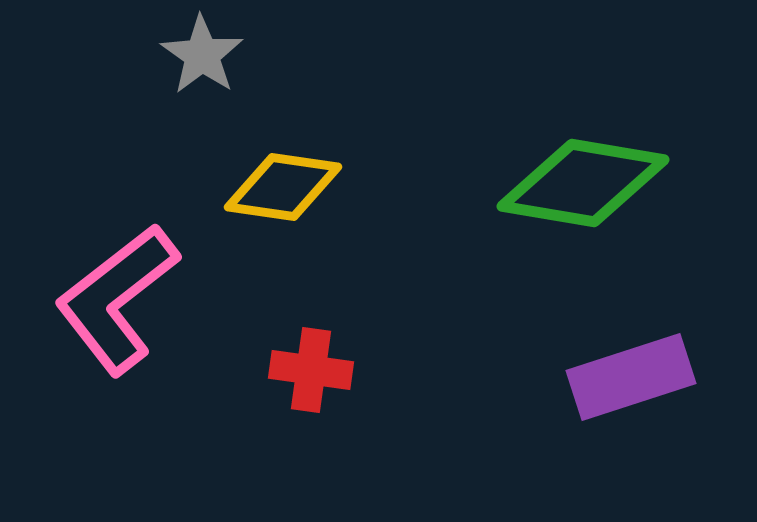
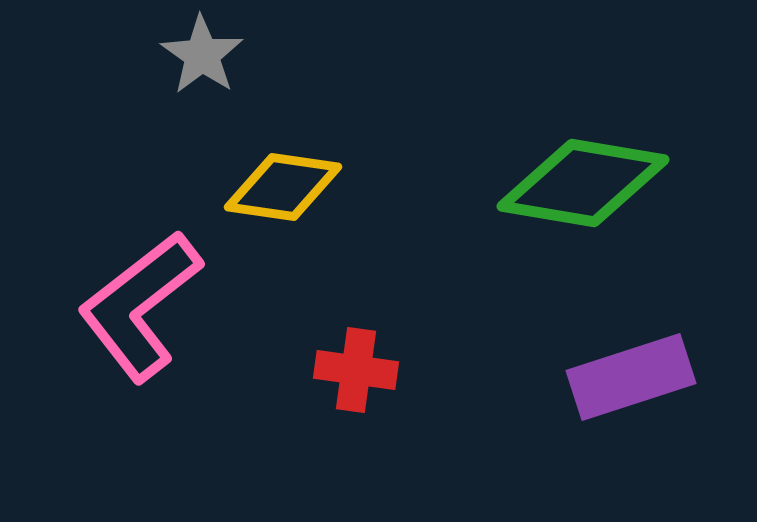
pink L-shape: moved 23 px right, 7 px down
red cross: moved 45 px right
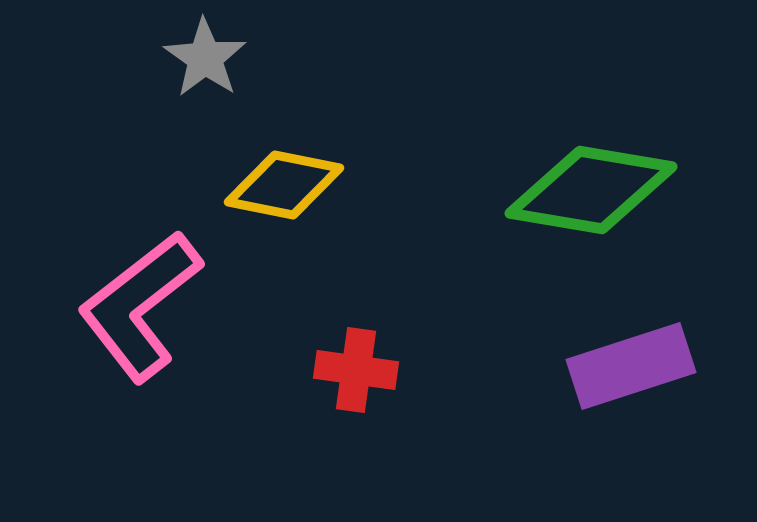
gray star: moved 3 px right, 3 px down
green diamond: moved 8 px right, 7 px down
yellow diamond: moved 1 px right, 2 px up; rotated 3 degrees clockwise
purple rectangle: moved 11 px up
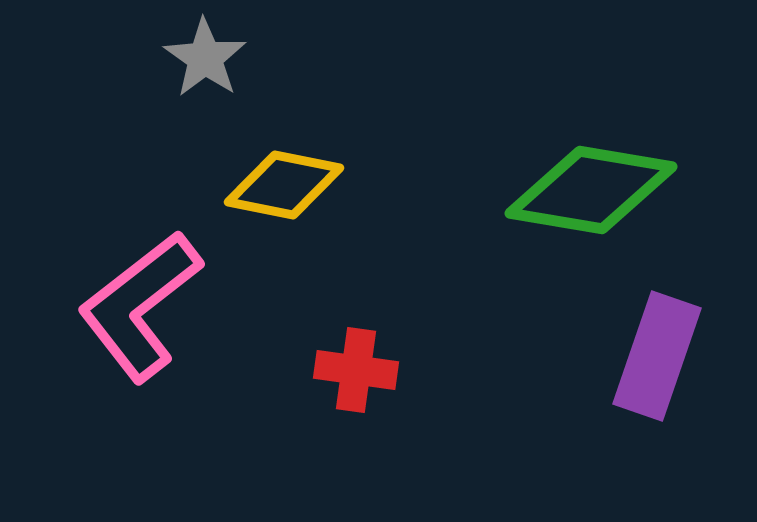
purple rectangle: moved 26 px right, 10 px up; rotated 53 degrees counterclockwise
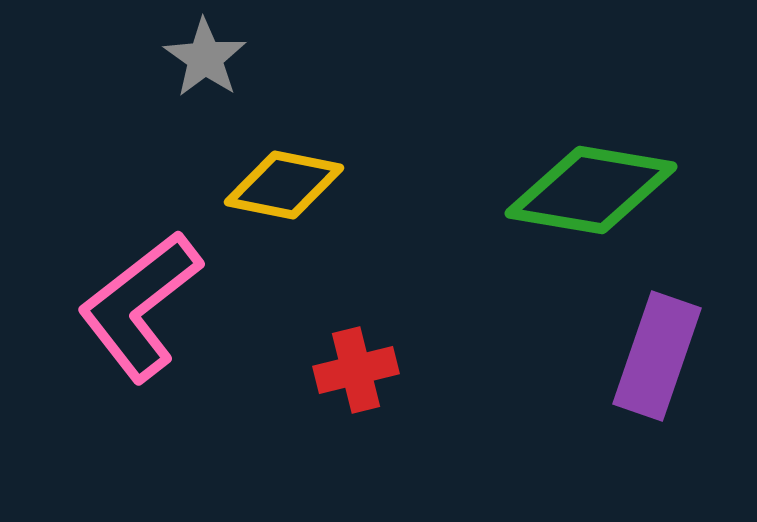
red cross: rotated 22 degrees counterclockwise
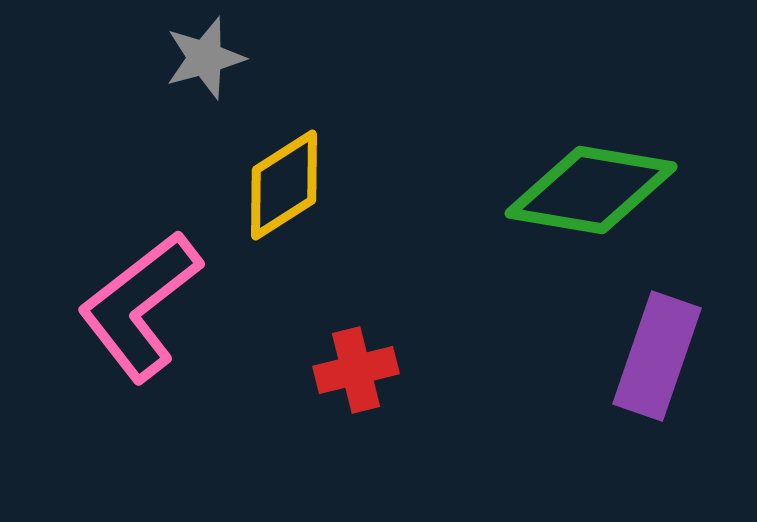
gray star: rotated 22 degrees clockwise
yellow diamond: rotated 44 degrees counterclockwise
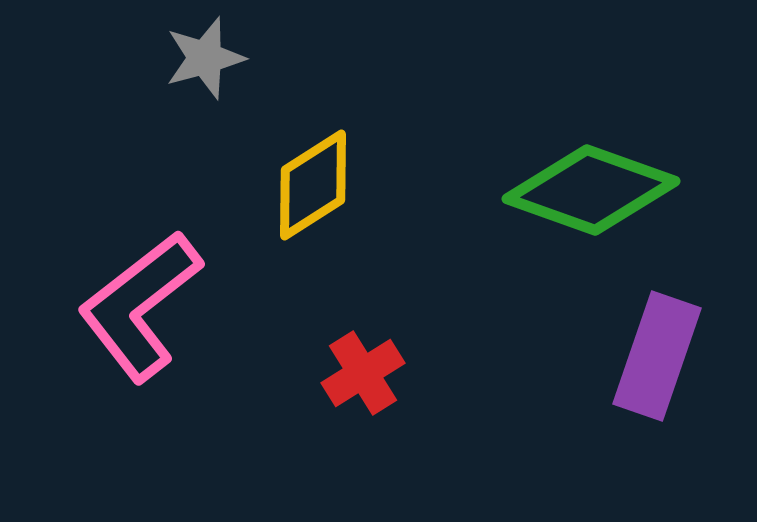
yellow diamond: moved 29 px right
green diamond: rotated 10 degrees clockwise
red cross: moved 7 px right, 3 px down; rotated 18 degrees counterclockwise
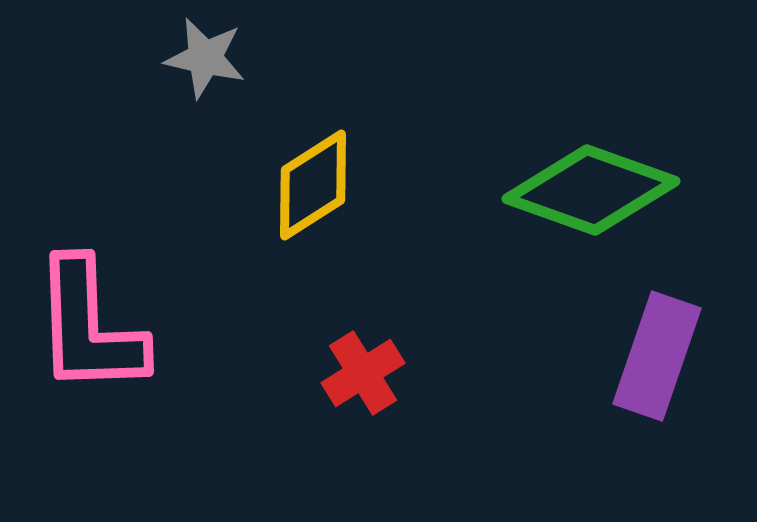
gray star: rotated 28 degrees clockwise
pink L-shape: moved 51 px left, 21 px down; rotated 54 degrees counterclockwise
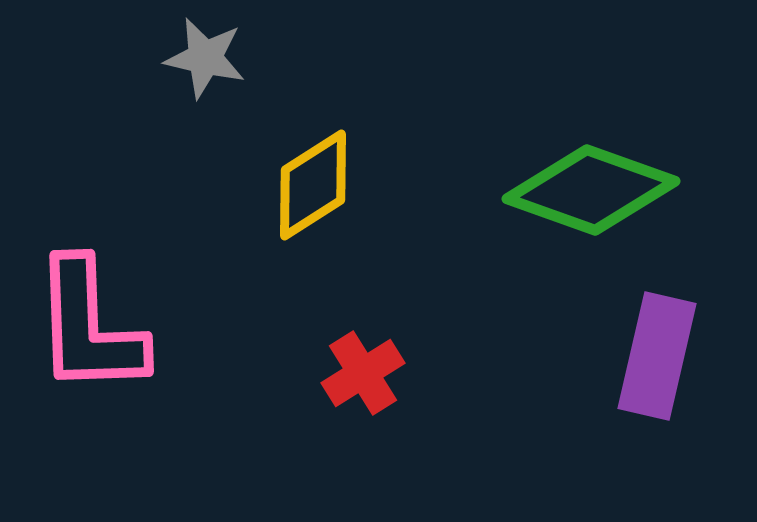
purple rectangle: rotated 6 degrees counterclockwise
